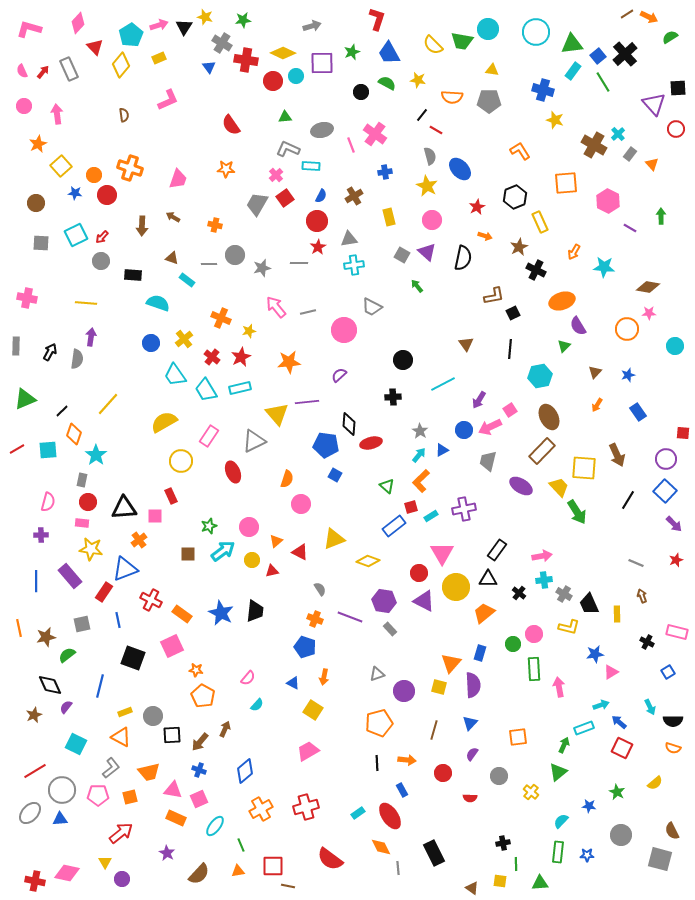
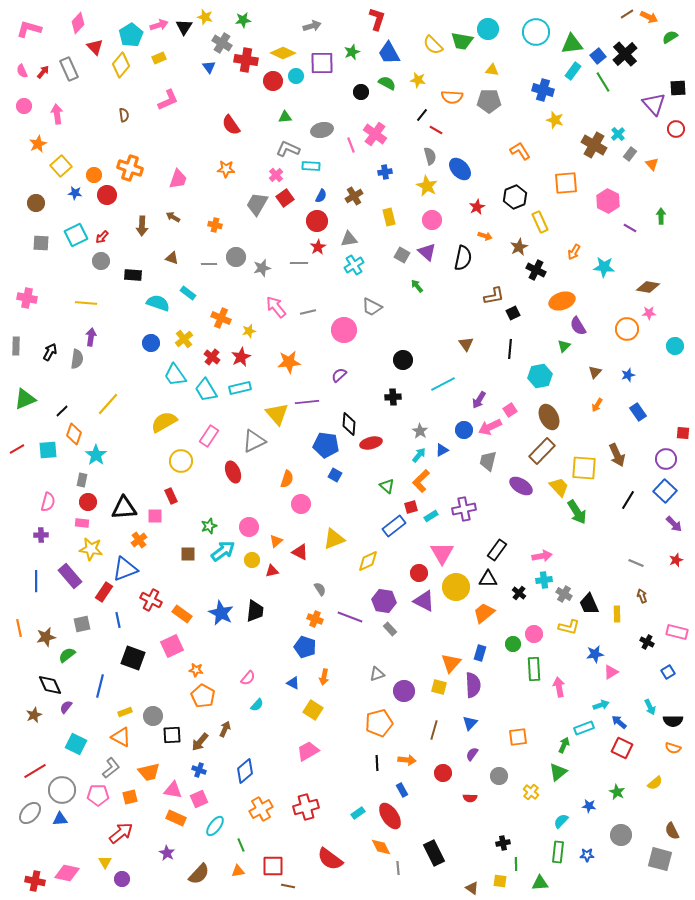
gray circle at (235, 255): moved 1 px right, 2 px down
cyan cross at (354, 265): rotated 24 degrees counterclockwise
cyan rectangle at (187, 280): moved 1 px right, 13 px down
yellow diamond at (368, 561): rotated 45 degrees counterclockwise
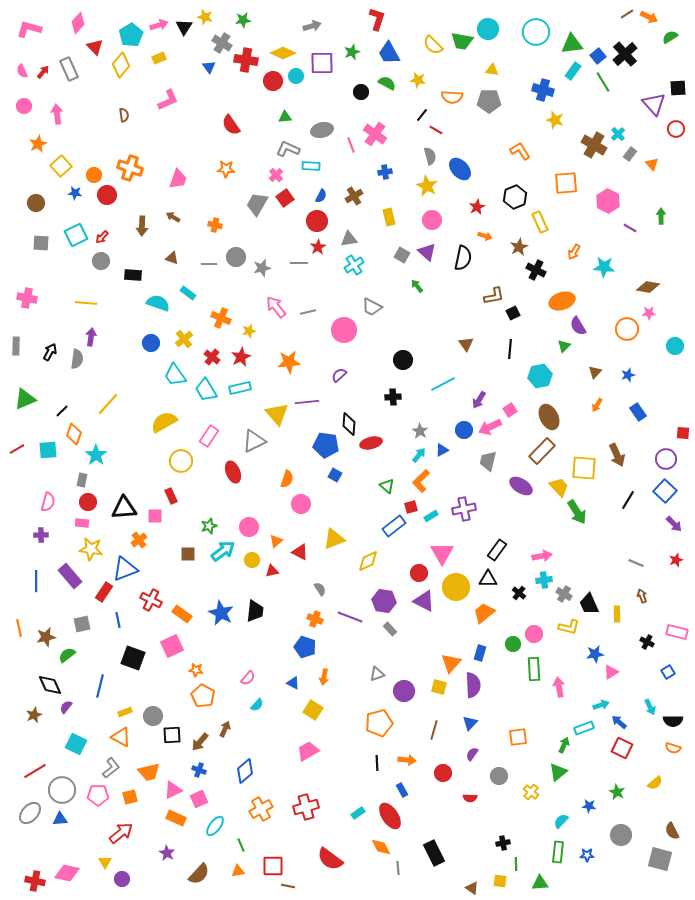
pink triangle at (173, 790): rotated 36 degrees counterclockwise
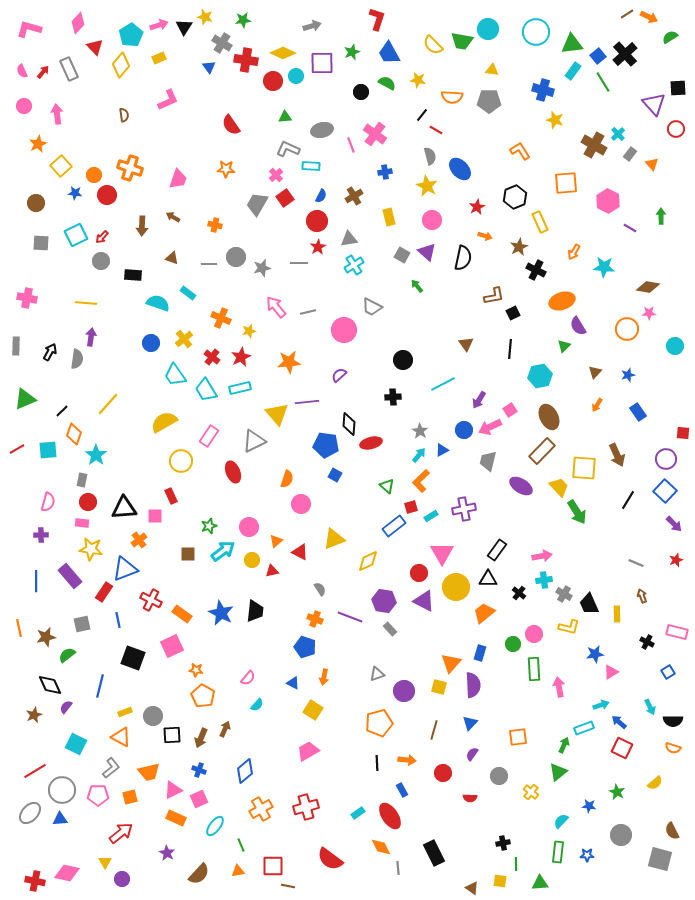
brown arrow at (200, 742): moved 1 px right, 4 px up; rotated 18 degrees counterclockwise
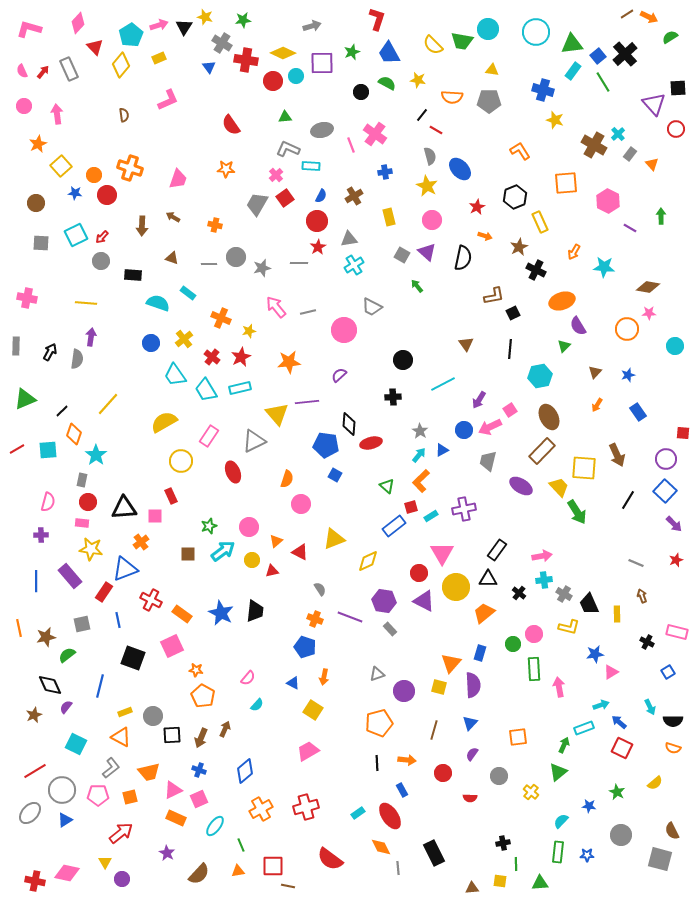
orange cross at (139, 540): moved 2 px right, 2 px down
blue triangle at (60, 819): moved 5 px right, 1 px down; rotated 28 degrees counterclockwise
brown triangle at (472, 888): rotated 40 degrees counterclockwise
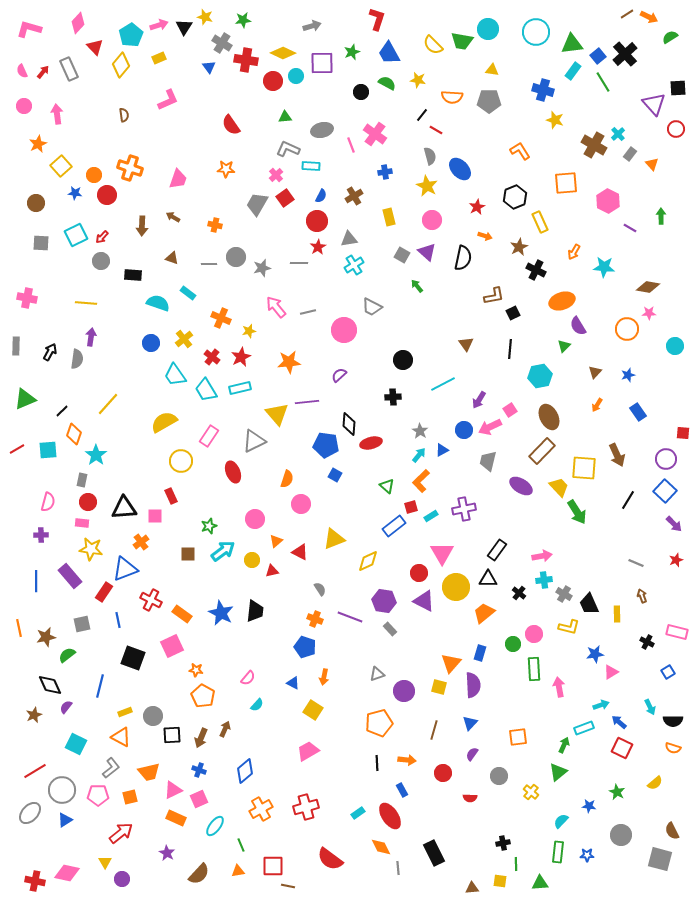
pink circle at (249, 527): moved 6 px right, 8 px up
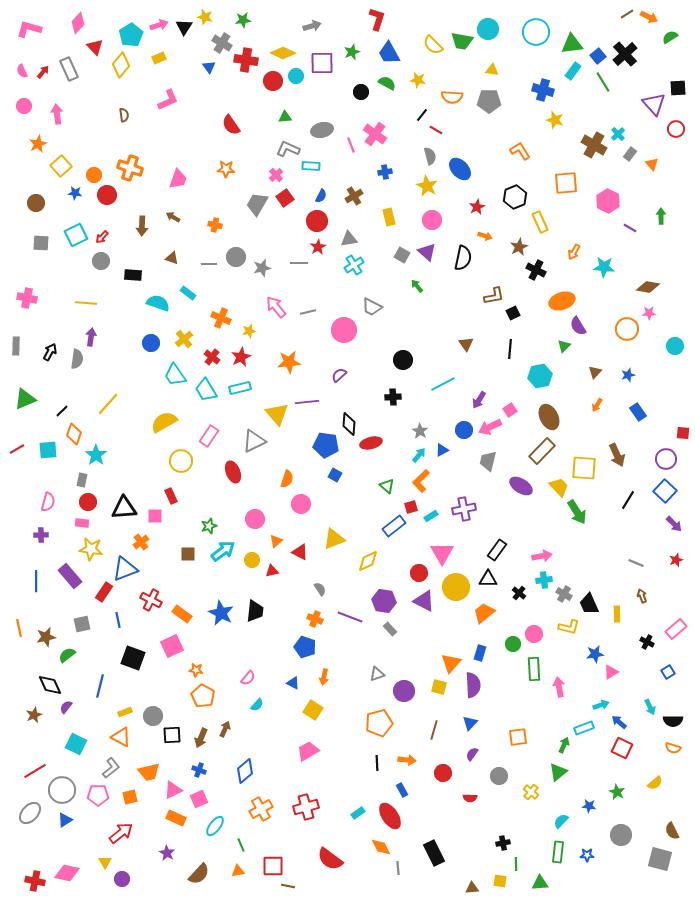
pink rectangle at (677, 632): moved 1 px left, 3 px up; rotated 55 degrees counterclockwise
